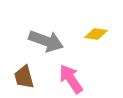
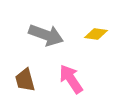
gray arrow: moved 6 px up
brown trapezoid: moved 1 px right, 3 px down
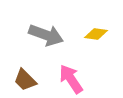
brown trapezoid: rotated 30 degrees counterclockwise
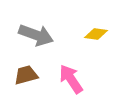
gray arrow: moved 10 px left
brown trapezoid: moved 1 px right, 5 px up; rotated 120 degrees clockwise
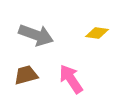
yellow diamond: moved 1 px right, 1 px up
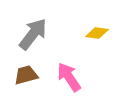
gray arrow: moved 3 px left, 1 px up; rotated 72 degrees counterclockwise
pink arrow: moved 2 px left, 2 px up
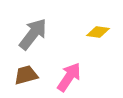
yellow diamond: moved 1 px right, 1 px up
pink arrow: rotated 68 degrees clockwise
